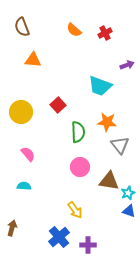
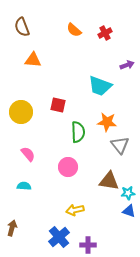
red square: rotated 35 degrees counterclockwise
pink circle: moved 12 px left
cyan star: rotated 16 degrees clockwise
yellow arrow: rotated 114 degrees clockwise
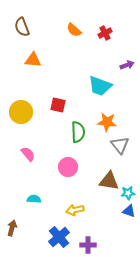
cyan semicircle: moved 10 px right, 13 px down
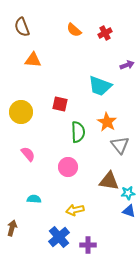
red square: moved 2 px right, 1 px up
orange star: rotated 24 degrees clockwise
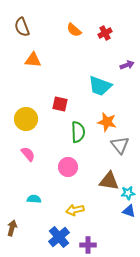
yellow circle: moved 5 px right, 7 px down
orange star: rotated 18 degrees counterclockwise
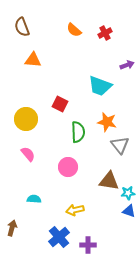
red square: rotated 14 degrees clockwise
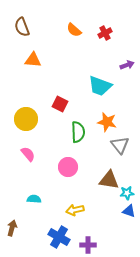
brown triangle: moved 1 px up
cyan star: moved 1 px left
blue cross: rotated 20 degrees counterclockwise
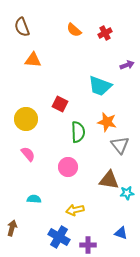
blue triangle: moved 8 px left, 22 px down
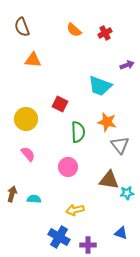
brown arrow: moved 34 px up
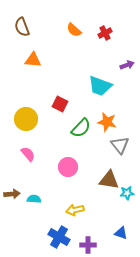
green semicircle: moved 3 px right, 4 px up; rotated 45 degrees clockwise
brown arrow: rotated 70 degrees clockwise
